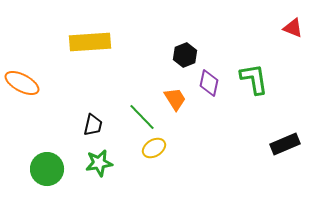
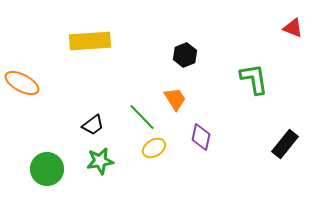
yellow rectangle: moved 1 px up
purple diamond: moved 8 px left, 54 px down
black trapezoid: rotated 40 degrees clockwise
black rectangle: rotated 28 degrees counterclockwise
green star: moved 1 px right, 2 px up
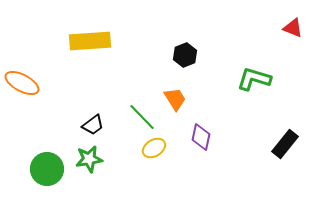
green L-shape: rotated 64 degrees counterclockwise
green star: moved 11 px left, 2 px up
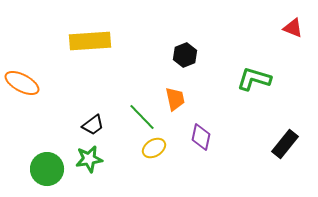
orange trapezoid: rotated 20 degrees clockwise
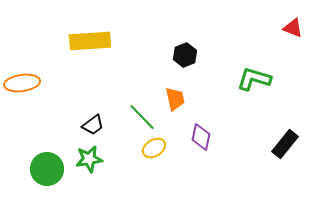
orange ellipse: rotated 36 degrees counterclockwise
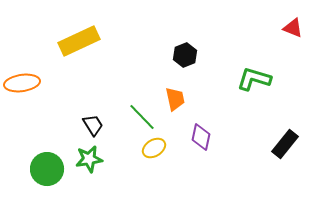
yellow rectangle: moved 11 px left; rotated 21 degrees counterclockwise
black trapezoid: rotated 85 degrees counterclockwise
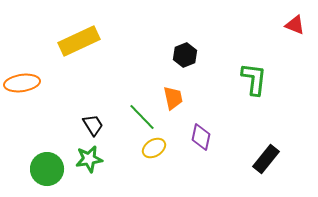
red triangle: moved 2 px right, 3 px up
green L-shape: rotated 80 degrees clockwise
orange trapezoid: moved 2 px left, 1 px up
black rectangle: moved 19 px left, 15 px down
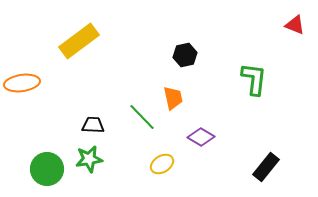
yellow rectangle: rotated 12 degrees counterclockwise
black hexagon: rotated 10 degrees clockwise
black trapezoid: rotated 55 degrees counterclockwise
purple diamond: rotated 72 degrees counterclockwise
yellow ellipse: moved 8 px right, 16 px down
black rectangle: moved 8 px down
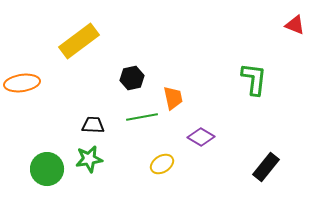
black hexagon: moved 53 px left, 23 px down
green line: rotated 56 degrees counterclockwise
